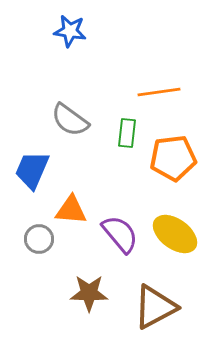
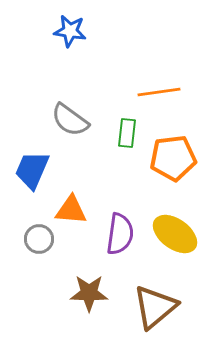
purple semicircle: rotated 48 degrees clockwise
brown triangle: rotated 12 degrees counterclockwise
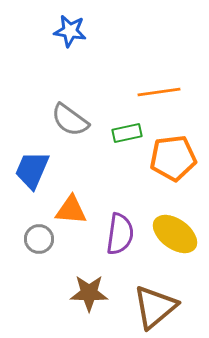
green rectangle: rotated 72 degrees clockwise
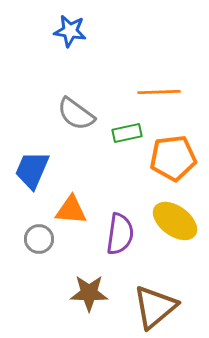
orange line: rotated 6 degrees clockwise
gray semicircle: moved 6 px right, 6 px up
yellow ellipse: moved 13 px up
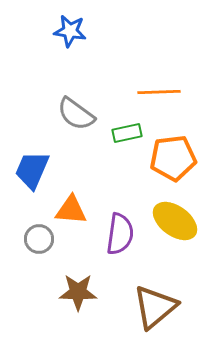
brown star: moved 11 px left, 1 px up
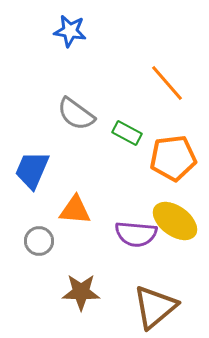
orange line: moved 8 px right, 9 px up; rotated 51 degrees clockwise
green rectangle: rotated 40 degrees clockwise
orange triangle: moved 4 px right
purple semicircle: moved 16 px right; rotated 87 degrees clockwise
gray circle: moved 2 px down
brown star: moved 3 px right
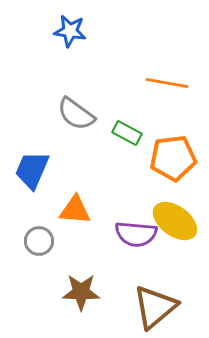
orange line: rotated 39 degrees counterclockwise
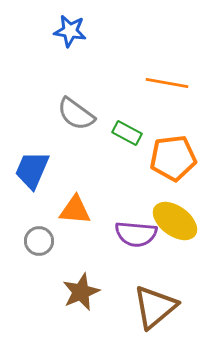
brown star: rotated 24 degrees counterclockwise
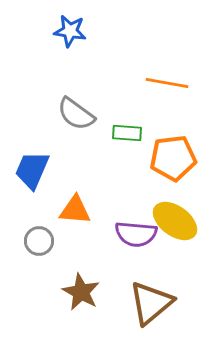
green rectangle: rotated 24 degrees counterclockwise
brown star: rotated 21 degrees counterclockwise
brown triangle: moved 4 px left, 4 px up
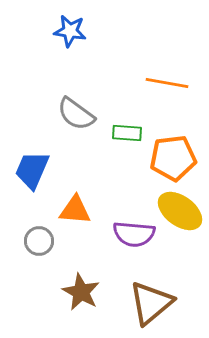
yellow ellipse: moved 5 px right, 10 px up
purple semicircle: moved 2 px left
